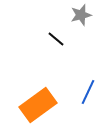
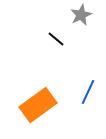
gray star: rotated 10 degrees counterclockwise
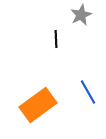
black line: rotated 48 degrees clockwise
blue line: rotated 55 degrees counterclockwise
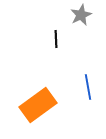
blue line: moved 5 px up; rotated 20 degrees clockwise
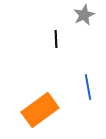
gray star: moved 3 px right
orange rectangle: moved 2 px right, 5 px down
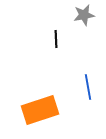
gray star: rotated 15 degrees clockwise
orange rectangle: rotated 18 degrees clockwise
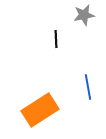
orange rectangle: rotated 15 degrees counterclockwise
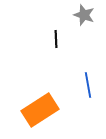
gray star: rotated 30 degrees clockwise
blue line: moved 2 px up
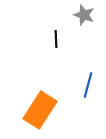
blue line: rotated 25 degrees clockwise
orange rectangle: rotated 24 degrees counterclockwise
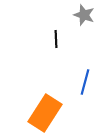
blue line: moved 3 px left, 3 px up
orange rectangle: moved 5 px right, 3 px down
